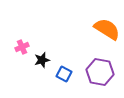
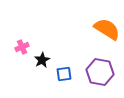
black star: rotated 14 degrees counterclockwise
blue square: rotated 35 degrees counterclockwise
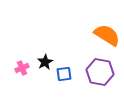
orange semicircle: moved 6 px down
pink cross: moved 21 px down
black star: moved 3 px right, 2 px down
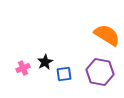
pink cross: moved 1 px right
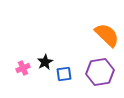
orange semicircle: rotated 12 degrees clockwise
purple hexagon: rotated 20 degrees counterclockwise
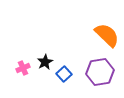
blue square: rotated 35 degrees counterclockwise
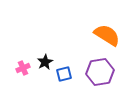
orange semicircle: rotated 12 degrees counterclockwise
blue square: rotated 28 degrees clockwise
